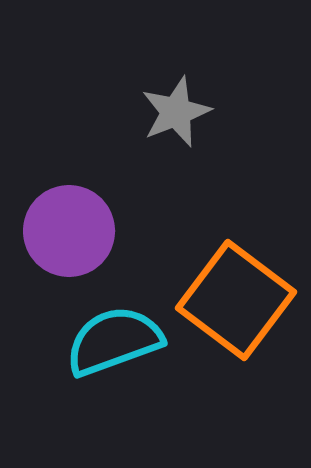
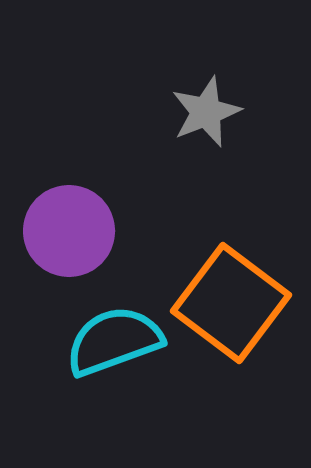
gray star: moved 30 px right
orange square: moved 5 px left, 3 px down
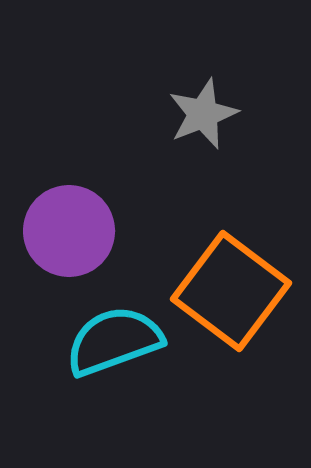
gray star: moved 3 px left, 2 px down
orange square: moved 12 px up
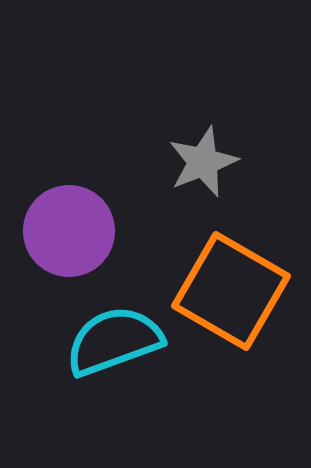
gray star: moved 48 px down
orange square: rotated 7 degrees counterclockwise
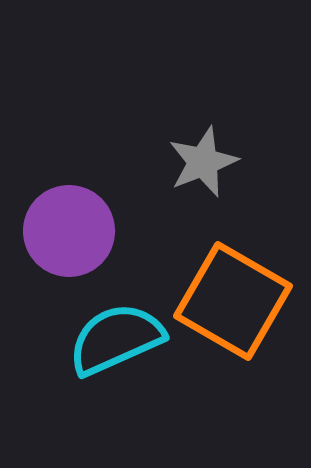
orange square: moved 2 px right, 10 px down
cyan semicircle: moved 2 px right, 2 px up; rotated 4 degrees counterclockwise
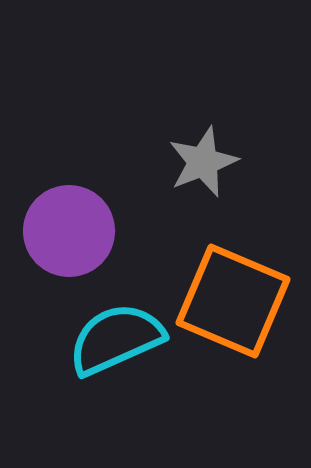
orange square: rotated 7 degrees counterclockwise
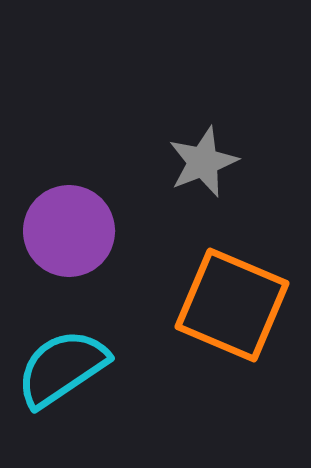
orange square: moved 1 px left, 4 px down
cyan semicircle: moved 54 px left, 29 px down; rotated 10 degrees counterclockwise
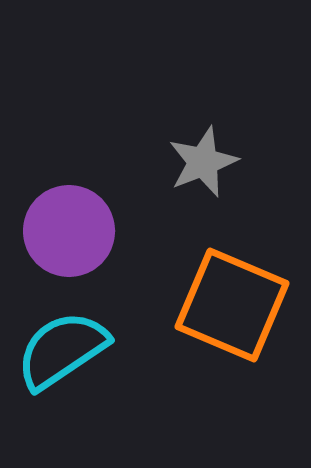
cyan semicircle: moved 18 px up
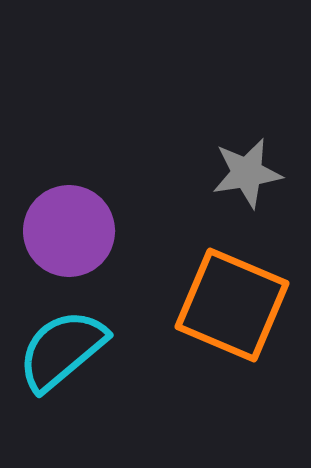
gray star: moved 44 px right, 11 px down; rotated 12 degrees clockwise
cyan semicircle: rotated 6 degrees counterclockwise
